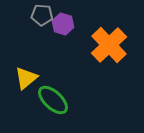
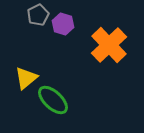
gray pentagon: moved 4 px left; rotated 30 degrees counterclockwise
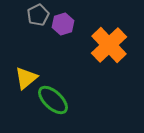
purple hexagon: rotated 25 degrees clockwise
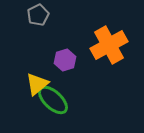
purple hexagon: moved 2 px right, 36 px down
orange cross: rotated 15 degrees clockwise
yellow triangle: moved 11 px right, 6 px down
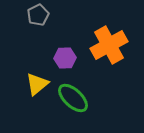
purple hexagon: moved 2 px up; rotated 15 degrees clockwise
green ellipse: moved 20 px right, 2 px up
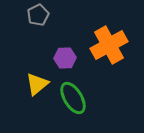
green ellipse: rotated 16 degrees clockwise
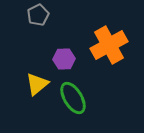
purple hexagon: moved 1 px left, 1 px down
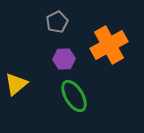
gray pentagon: moved 19 px right, 7 px down
yellow triangle: moved 21 px left
green ellipse: moved 1 px right, 2 px up
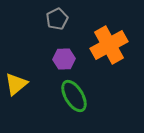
gray pentagon: moved 3 px up
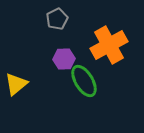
green ellipse: moved 10 px right, 15 px up
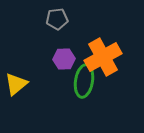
gray pentagon: rotated 20 degrees clockwise
orange cross: moved 6 px left, 12 px down
green ellipse: rotated 40 degrees clockwise
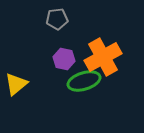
purple hexagon: rotated 15 degrees clockwise
green ellipse: rotated 64 degrees clockwise
